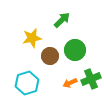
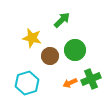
yellow star: rotated 24 degrees clockwise
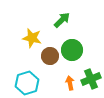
green circle: moved 3 px left
orange arrow: rotated 104 degrees clockwise
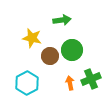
green arrow: rotated 36 degrees clockwise
cyan hexagon: rotated 10 degrees counterclockwise
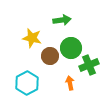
green circle: moved 1 px left, 2 px up
green cross: moved 2 px left, 14 px up
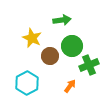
yellow star: rotated 12 degrees clockwise
green circle: moved 1 px right, 2 px up
orange arrow: moved 3 px down; rotated 48 degrees clockwise
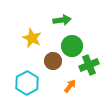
brown circle: moved 3 px right, 5 px down
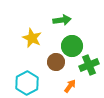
brown circle: moved 3 px right, 1 px down
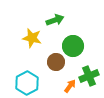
green arrow: moved 7 px left; rotated 12 degrees counterclockwise
yellow star: rotated 12 degrees counterclockwise
green circle: moved 1 px right
green cross: moved 11 px down
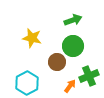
green arrow: moved 18 px right
brown circle: moved 1 px right
